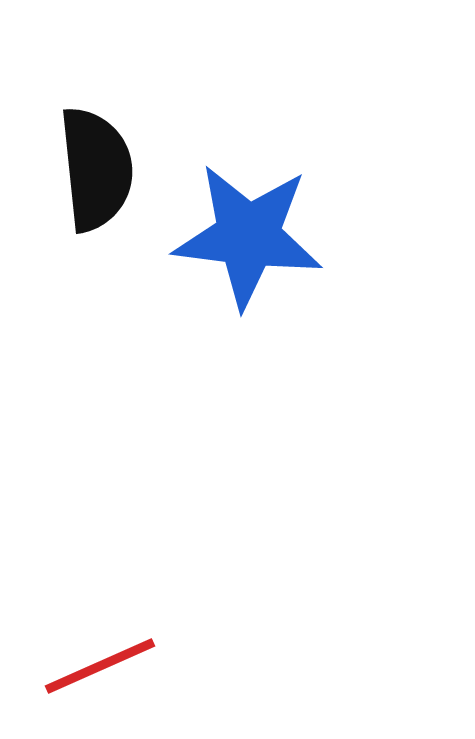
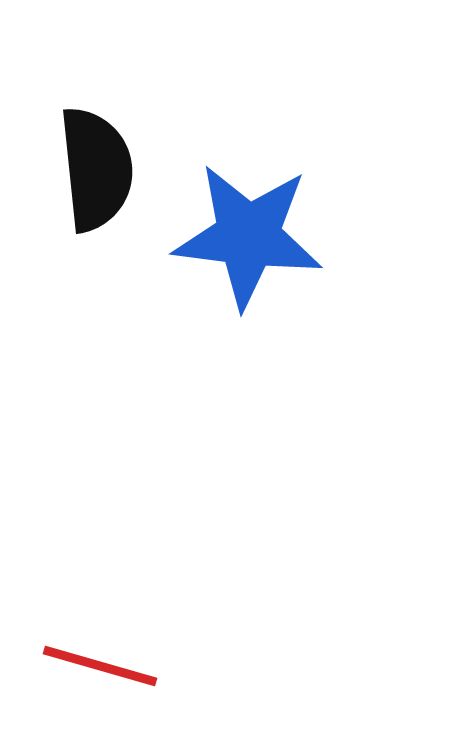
red line: rotated 40 degrees clockwise
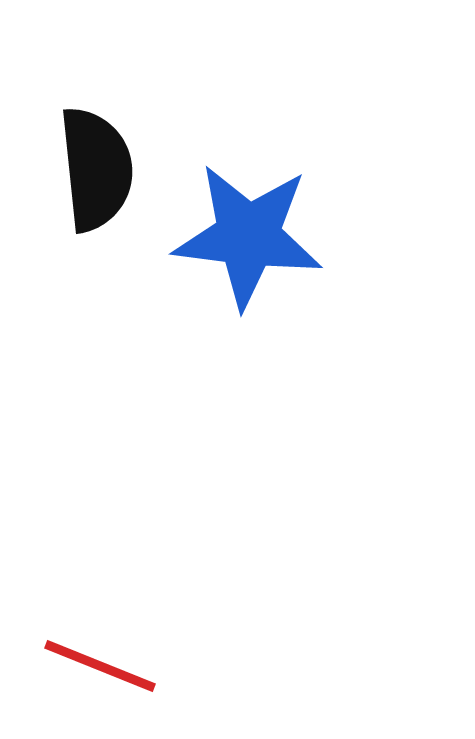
red line: rotated 6 degrees clockwise
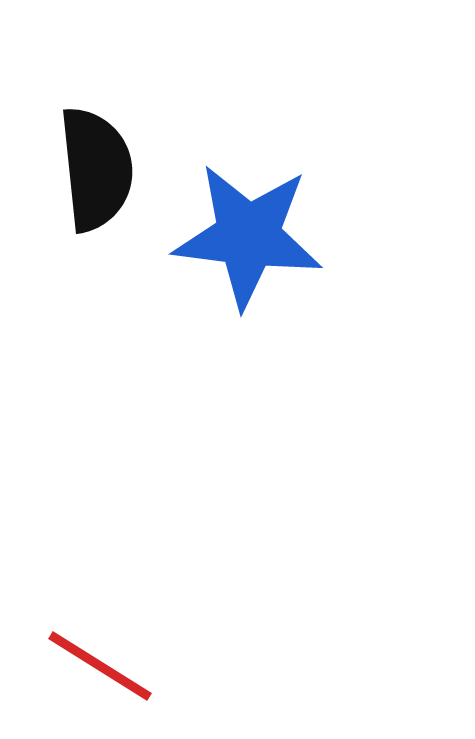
red line: rotated 10 degrees clockwise
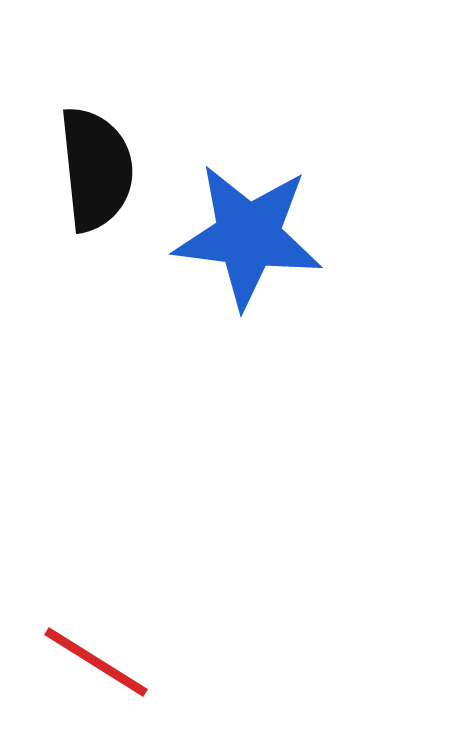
red line: moved 4 px left, 4 px up
